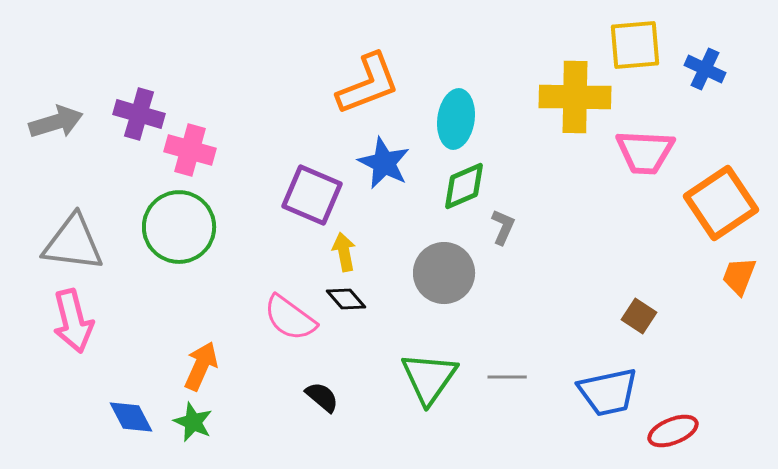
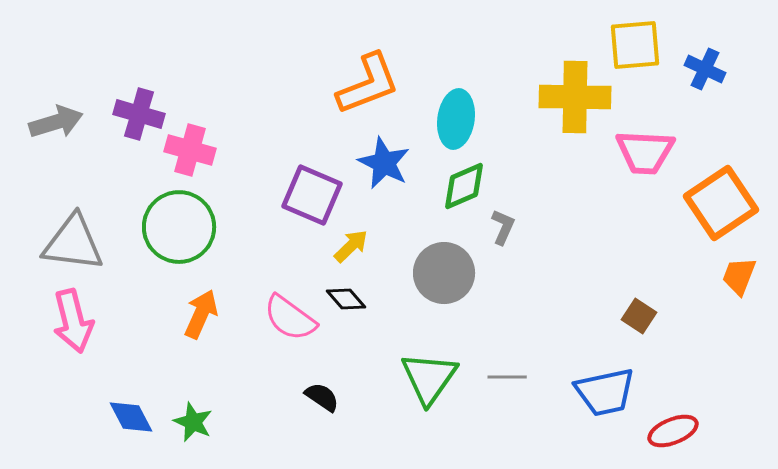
yellow arrow: moved 7 px right, 6 px up; rotated 57 degrees clockwise
orange arrow: moved 52 px up
blue trapezoid: moved 3 px left
black semicircle: rotated 6 degrees counterclockwise
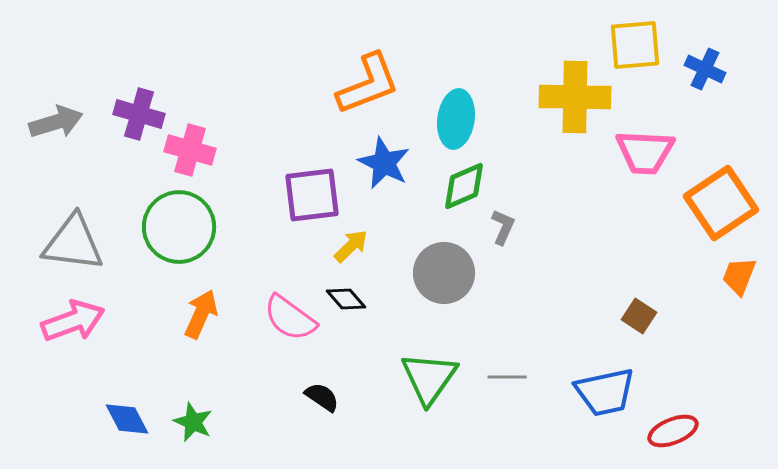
purple square: rotated 30 degrees counterclockwise
pink arrow: rotated 96 degrees counterclockwise
blue diamond: moved 4 px left, 2 px down
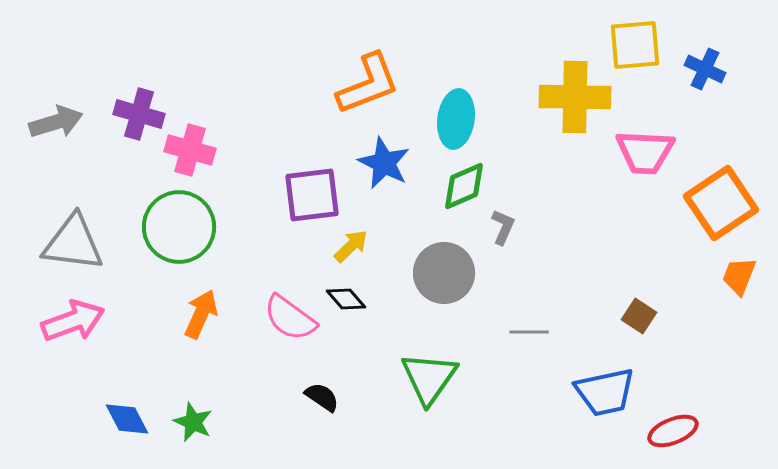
gray line: moved 22 px right, 45 px up
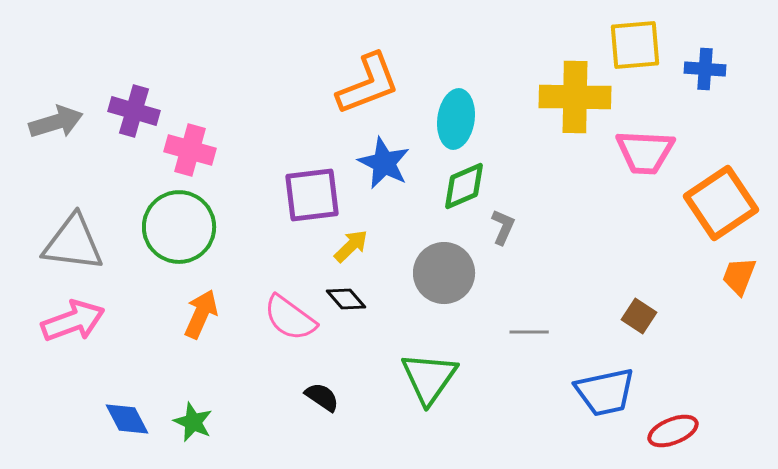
blue cross: rotated 21 degrees counterclockwise
purple cross: moved 5 px left, 3 px up
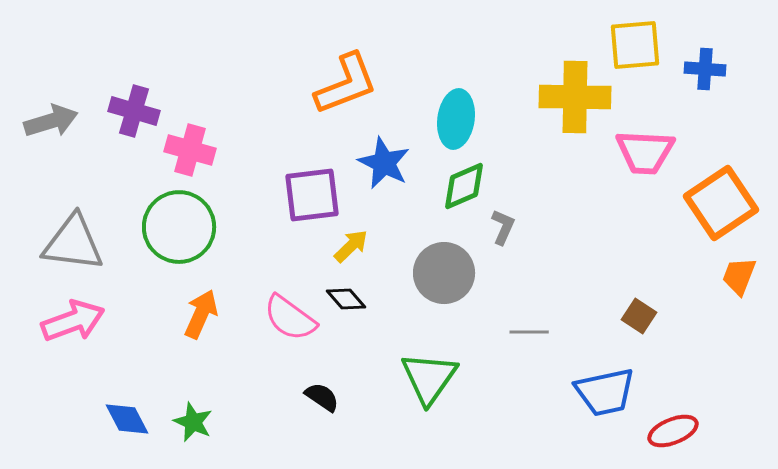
orange L-shape: moved 22 px left
gray arrow: moved 5 px left, 1 px up
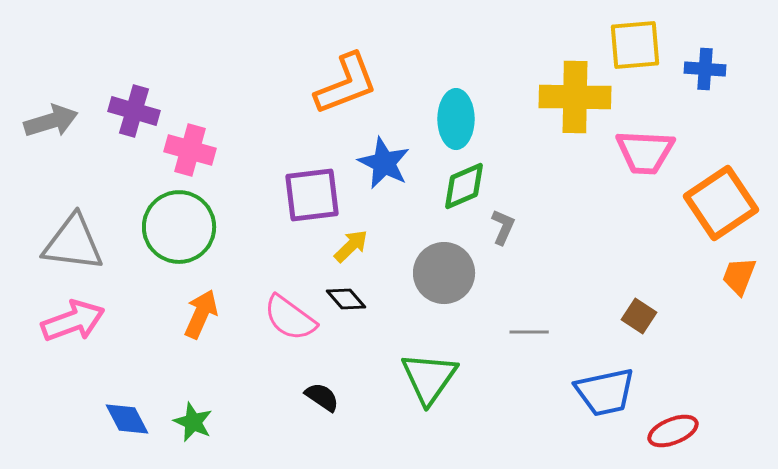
cyan ellipse: rotated 8 degrees counterclockwise
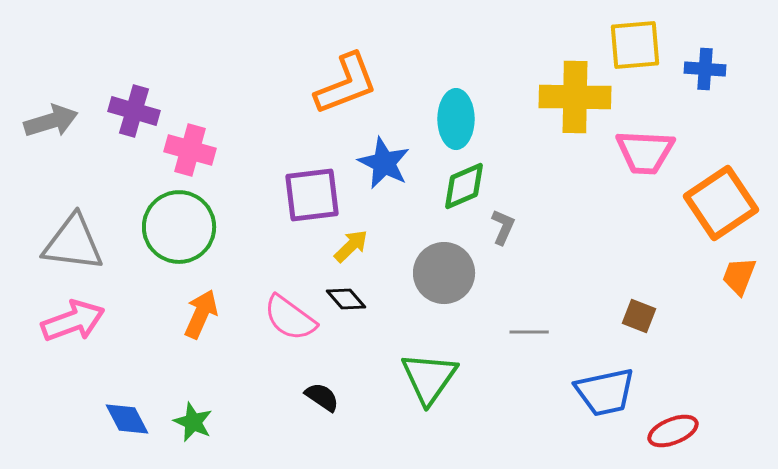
brown square: rotated 12 degrees counterclockwise
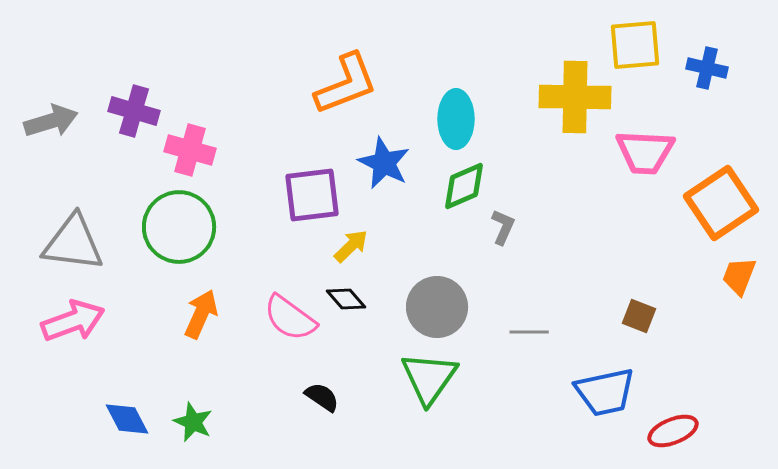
blue cross: moved 2 px right, 1 px up; rotated 9 degrees clockwise
gray circle: moved 7 px left, 34 px down
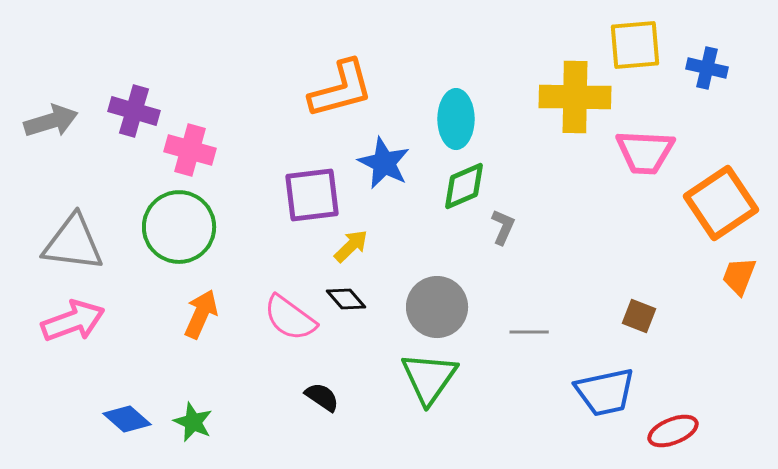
orange L-shape: moved 5 px left, 5 px down; rotated 6 degrees clockwise
blue diamond: rotated 21 degrees counterclockwise
